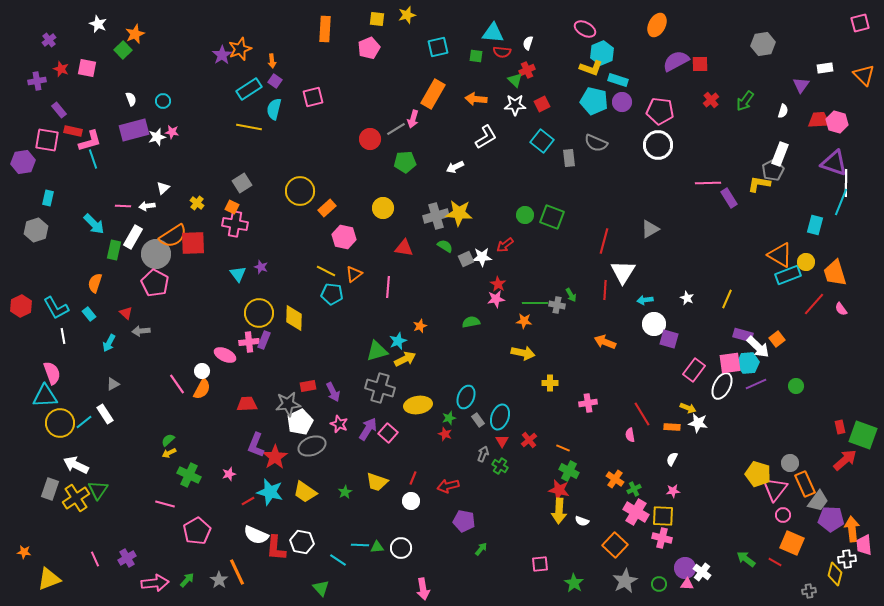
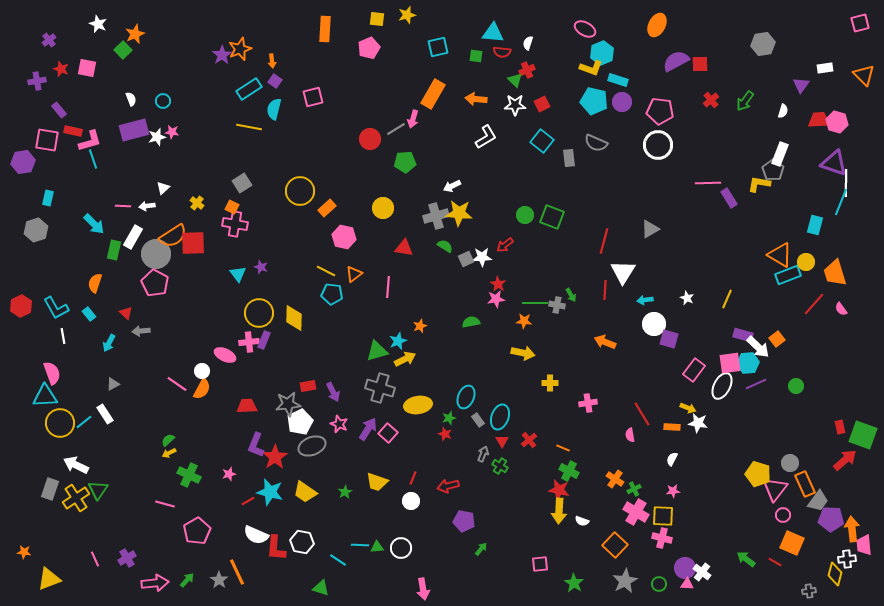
white arrow at (455, 167): moved 3 px left, 19 px down
gray pentagon at (773, 170): rotated 10 degrees counterclockwise
pink line at (177, 384): rotated 20 degrees counterclockwise
red trapezoid at (247, 404): moved 2 px down
green triangle at (321, 588): rotated 30 degrees counterclockwise
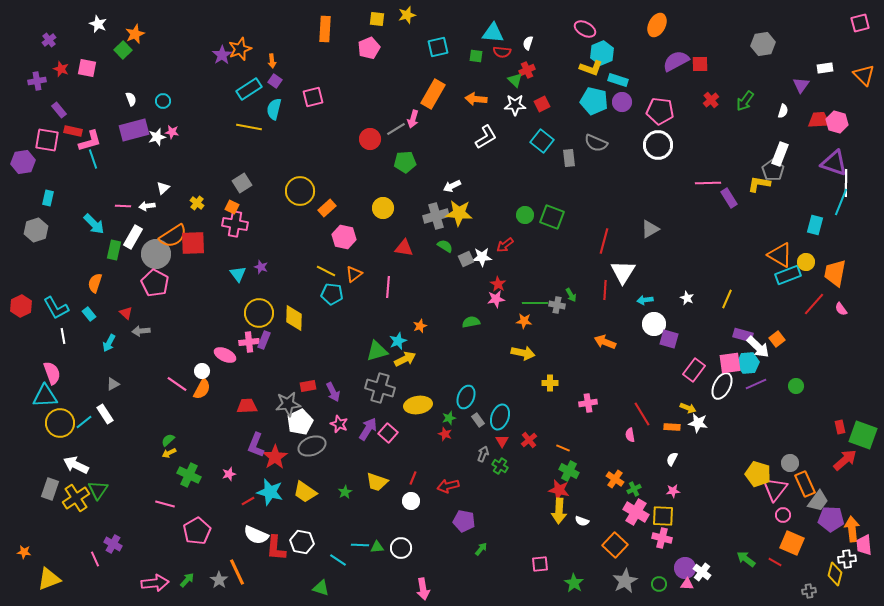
orange trapezoid at (835, 273): rotated 28 degrees clockwise
purple cross at (127, 558): moved 14 px left, 14 px up; rotated 30 degrees counterclockwise
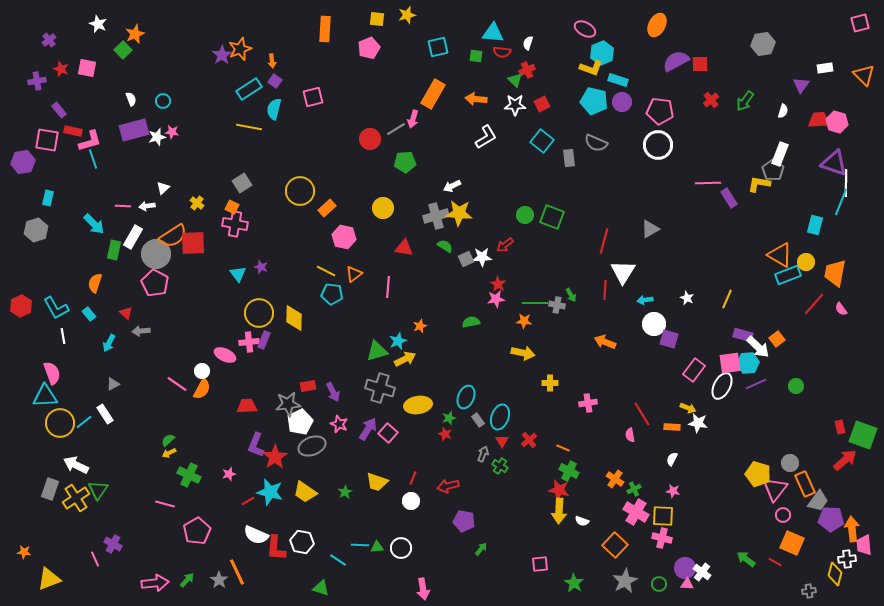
pink star at (673, 491): rotated 16 degrees clockwise
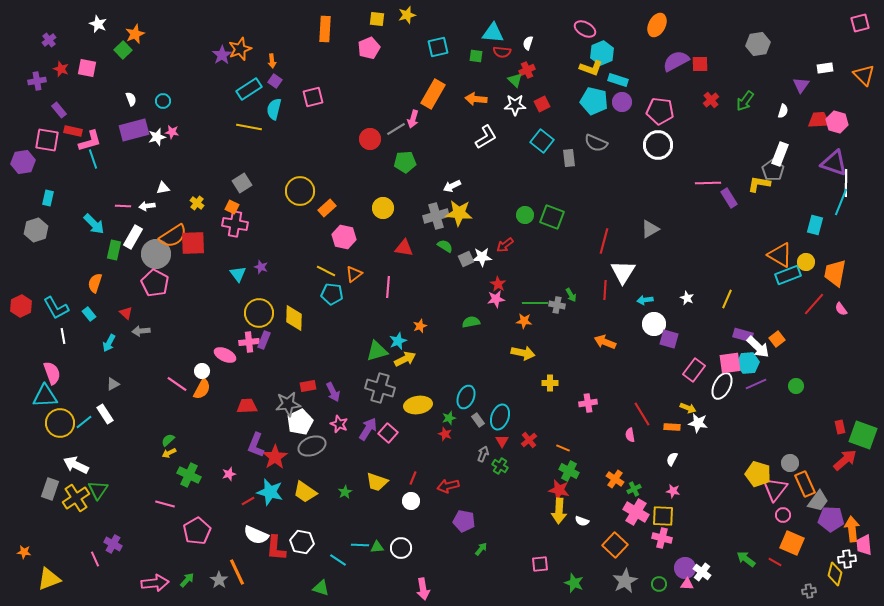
gray hexagon at (763, 44): moved 5 px left
white triangle at (163, 188): rotated 32 degrees clockwise
green star at (574, 583): rotated 12 degrees counterclockwise
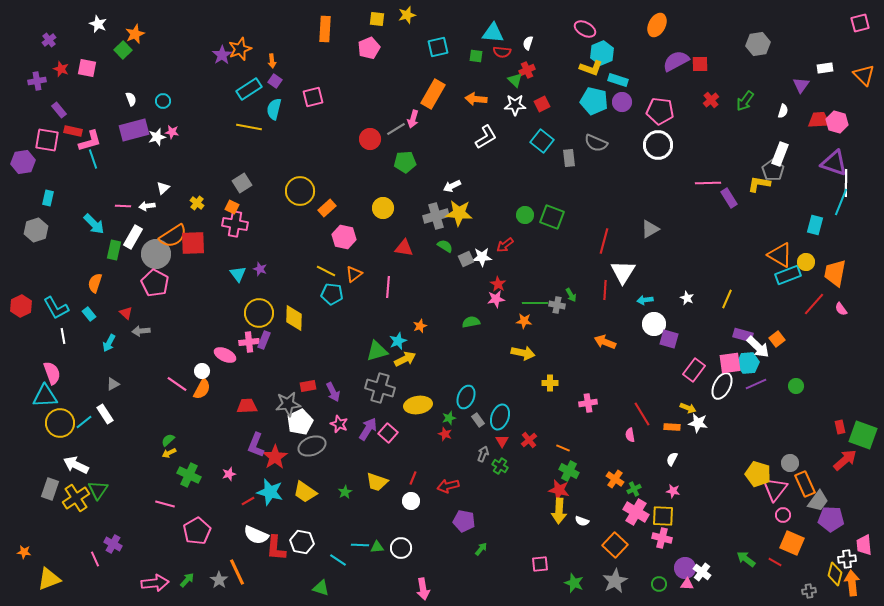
white triangle at (163, 188): rotated 32 degrees counterclockwise
purple star at (261, 267): moved 1 px left, 2 px down
orange arrow at (852, 529): moved 54 px down
gray star at (625, 581): moved 10 px left
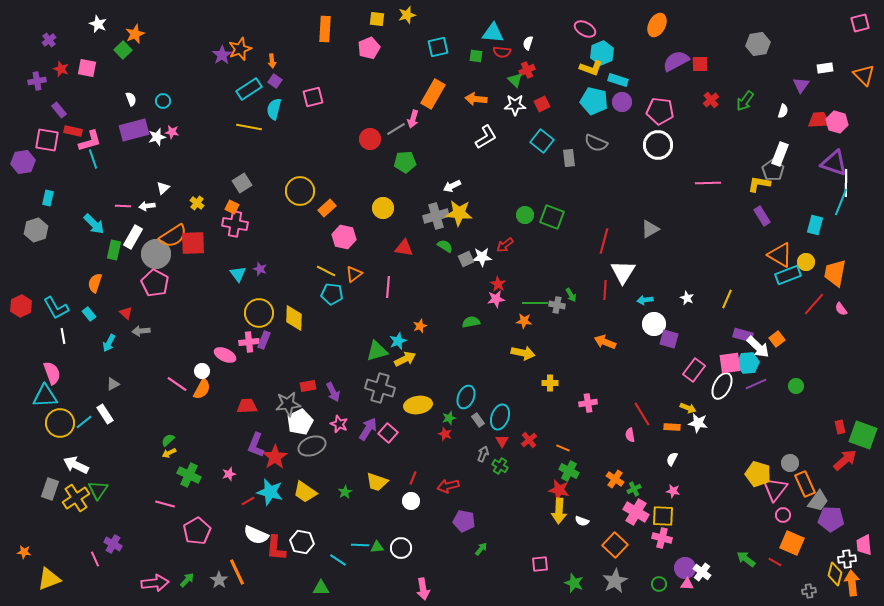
purple rectangle at (729, 198): moved 33 px right, 18 px down
green triangle at (321, 588): rotated 18 degrees counterclockwise
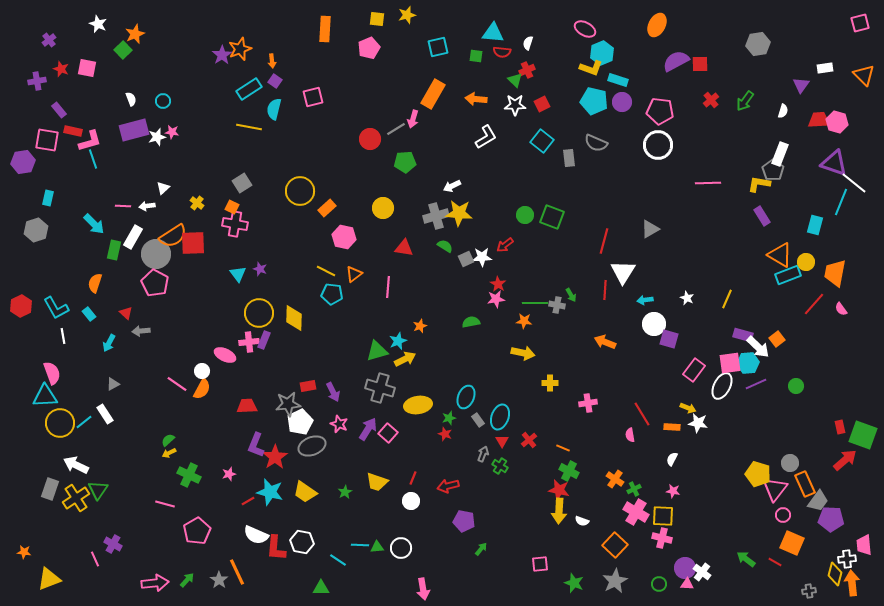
white line at (846, 183): moved 8 px right; rotated 52 degrees counterclockwise
